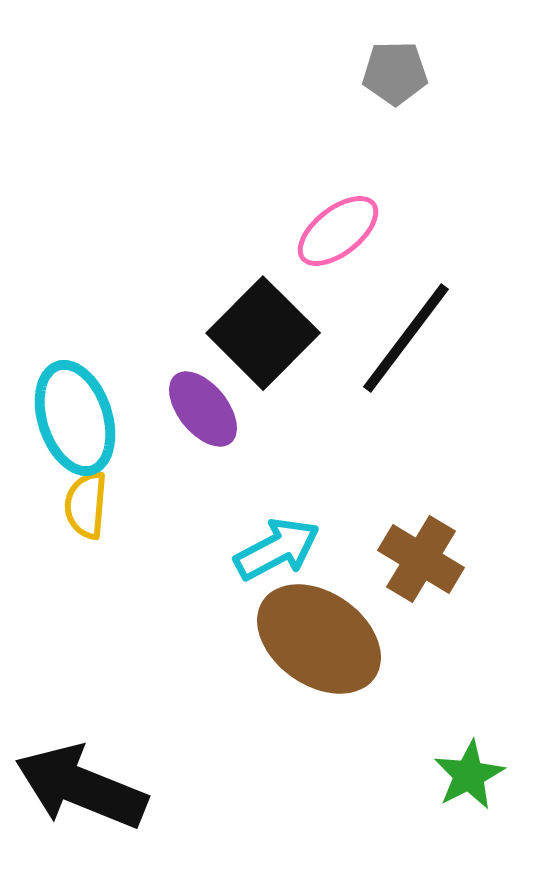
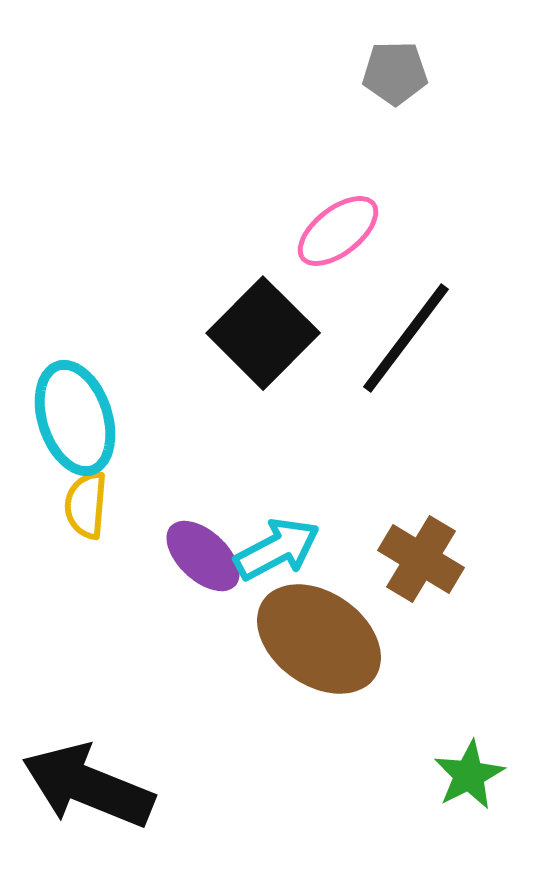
purple ellipse: moved 147 px down; rotated 8 degrees counterclockwise
black arrow: moved 7 px right, 1 px up
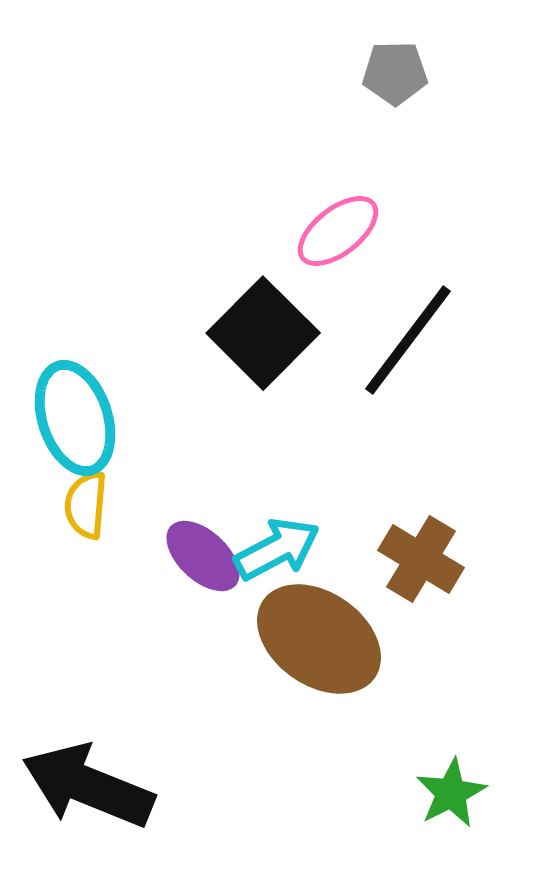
black line: moved 2 px right, 2 px down
green star: moved 18 px left, 18 px down
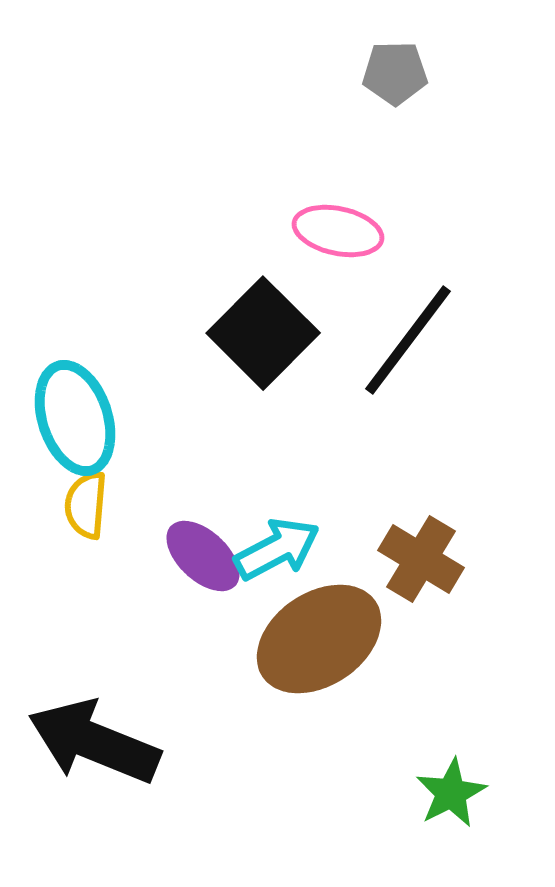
pink ellipse: rotated 50 degrees clockwise
brown ellipse: rotated 69 degrees counterclockwise
black arrow: moved 6 px right, 44 px up
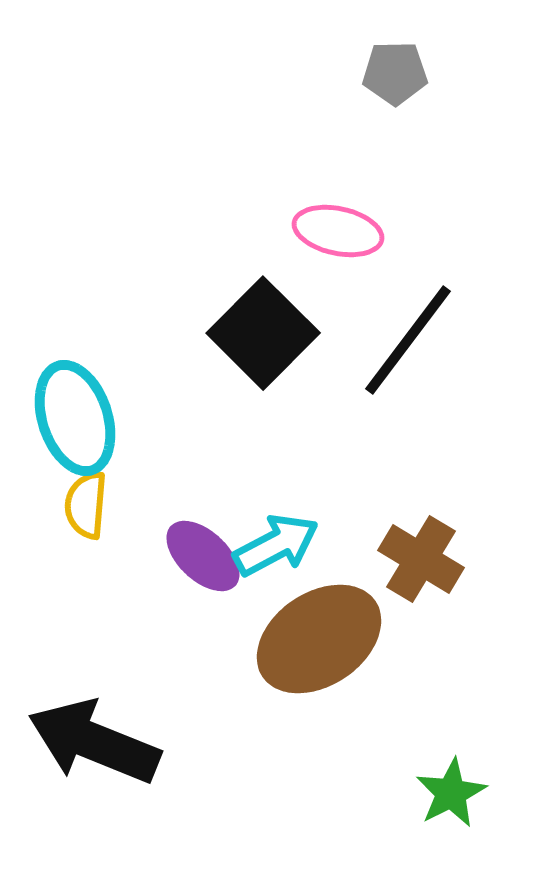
cyan arrow: moved 1 px left, 4 px up
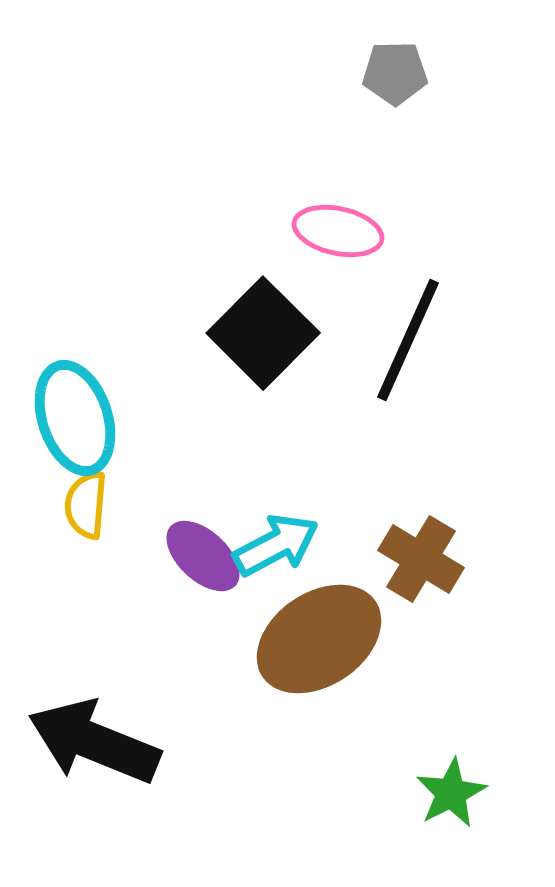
black line: rotated 13 degrees counterclockwise
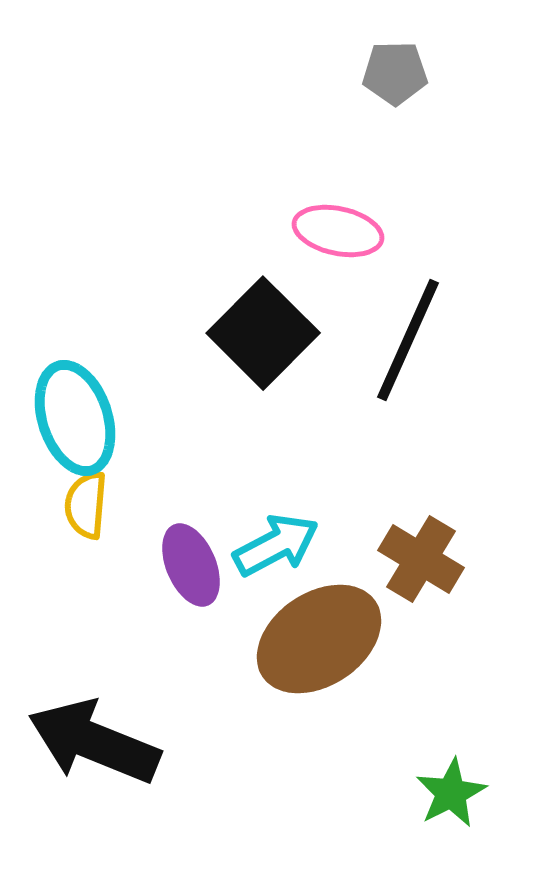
purple ellipse: moved 12 px left, 9 px down; rotated 24 degrees clockwise
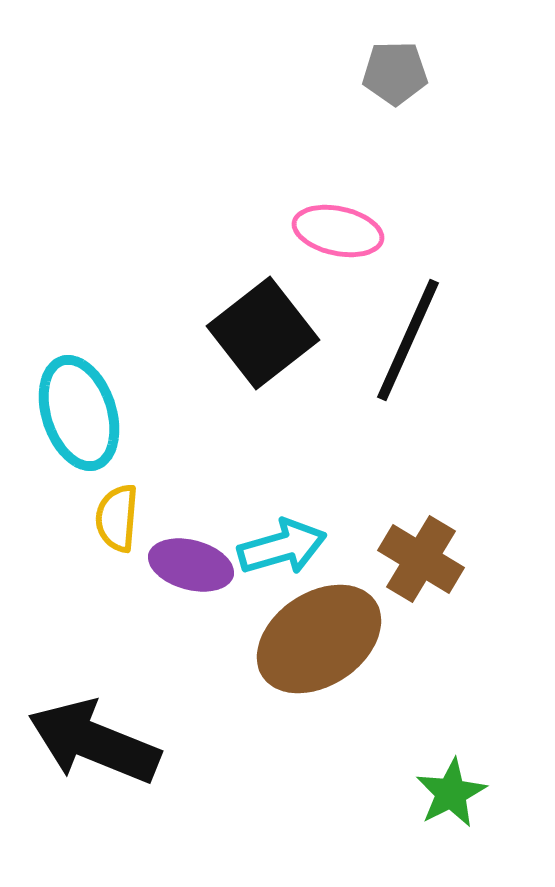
black square: rotated 7 degrees clockwise
cyan ellipse: moved 4 px right, 5 px up
yellow semicircle: moved 31 px right, 13 px down
cyan arrow: moved 6 px right, 2 px down; rotated 12 degrees clockwise
purple ellipse: rotated 52 degrees counterclockwise
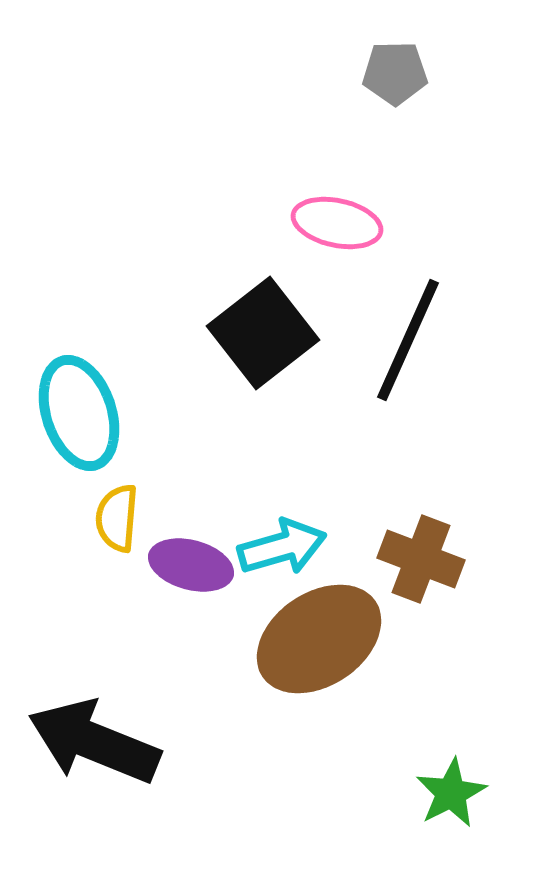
pink ellipse: moved 1 px left, 8 px up
brown cross: rotated 10 degrees counterclockwise
